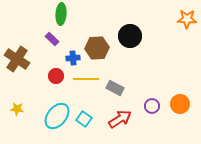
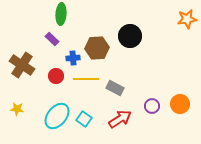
orange star: rotated 12 degrees counterclockwise
brown cross: moved 5 px right, 6 px down
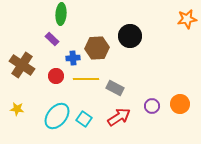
red arrow: moved 1 px left, 2 px up
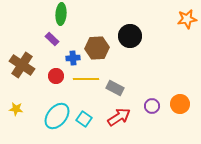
yellow star: moved 1 px left
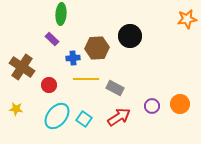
brown cross: moved 2 px down
red circle: moved 7 px left, 9 px down
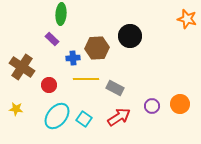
orange star: rotated 24 degrees clockwise
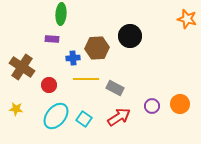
purple rectangle: rotated 40 degrees counterclockwise
cyan ellipse: moved 1 px left
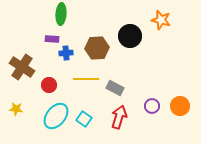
orange star: moved 26 px left, 1 px down
blue cross: moved 7 px left, 5 px up
orange circle: moved 2 px down
red arrow: rotated 40 degrees counterclockwise
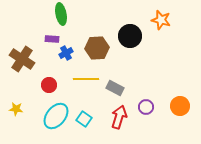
green ellipse: rotated 15 degrees counterclockwise
blue cross: rotated 24 degrees counterclockwise
brown cross: moved 8 px up
purple circle: moved 6 px left, 1 px down
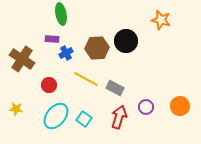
black circle: moved 4 px left, 5 px down
yellow line: rotated 30 degrees clockwise
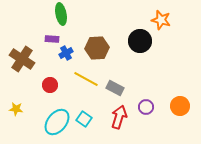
black circle: moved 14 px right
red circle: moved 1 px right
cyan ellipse: moved 1 px right, 6 px down
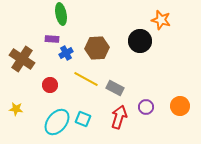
cyan square: moved 1 px left; rotated 14 degrees counterclockwise
